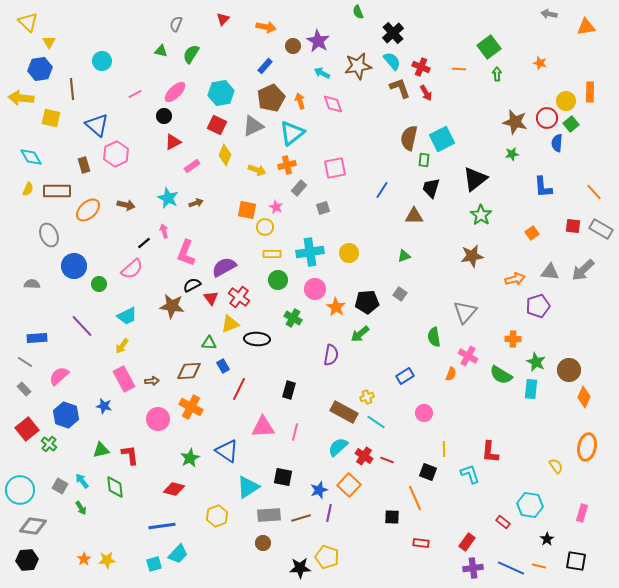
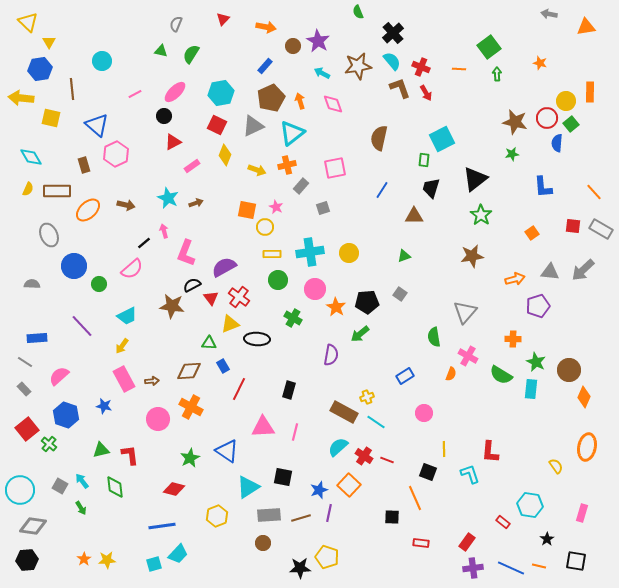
brown semicircle at (409, 138): moved 30 px left
gray rectangle at (299, 188): moved 2 px right, 2 px up
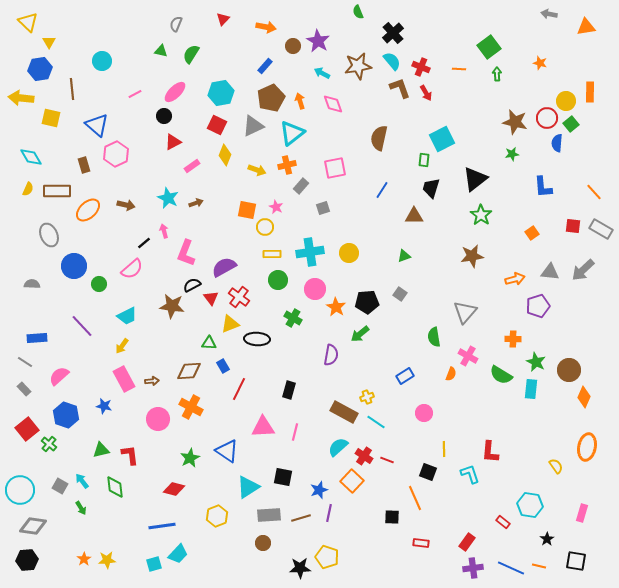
orange square at (349, 485): moved 3 px right, 4 px up
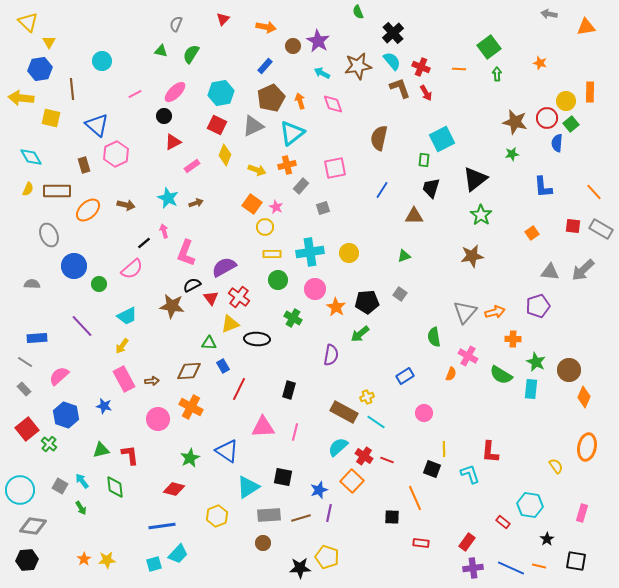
orange square at (247, 210): moved 5 px right, 6 px up; rotated 24 degrees clockwise
orange arrow at (515, 279): moved 20 px left, 33 px down
black square at (428, 472): moved 4 px right, 3 px up
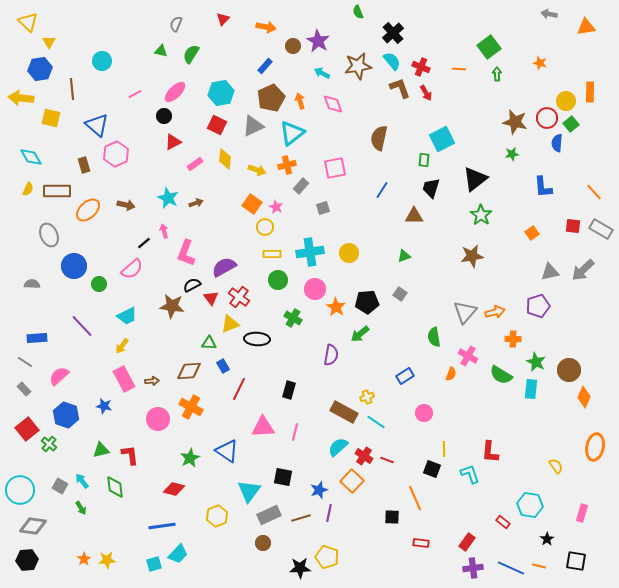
yellow diamond at (225, 155): moved 4 px down; rotated 15 degrees counterclockwise
pink rectangle at (192, 166): moved 3 px right, 2 px up
gray triangle at (550, 272): rotated 18 degrees counterclockwise
orange ellipse at (587, 447): moved 8 px right
cyan triangle at (248, 487): moved 1 px right, 4 px down; rotated 20 degrees counterclockwise
gray rectangle at (269, 515): rotated 20 degrees counterclockwise
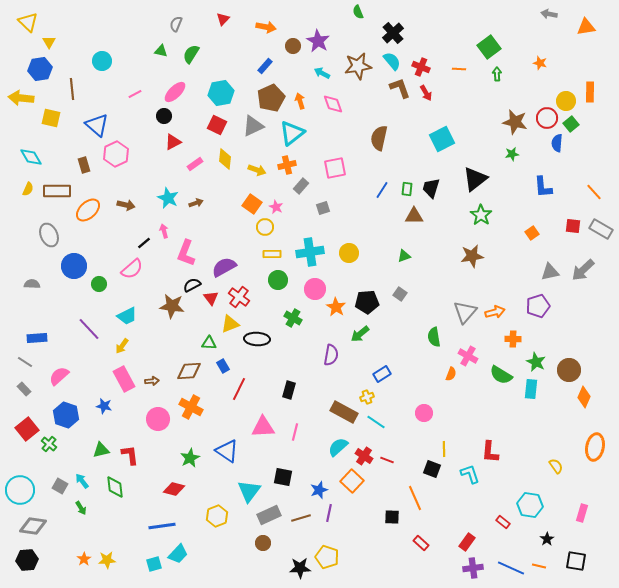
green rectangle at (424, 160): moved 17 px left, 29 px down
purple line at (82, 326): moved 7 px right, 3 px down
blue rectangle at (405, 376): moved 23 px left, 2 px up
red rectangle at (421, 543): rotated 35 degrees clockwise
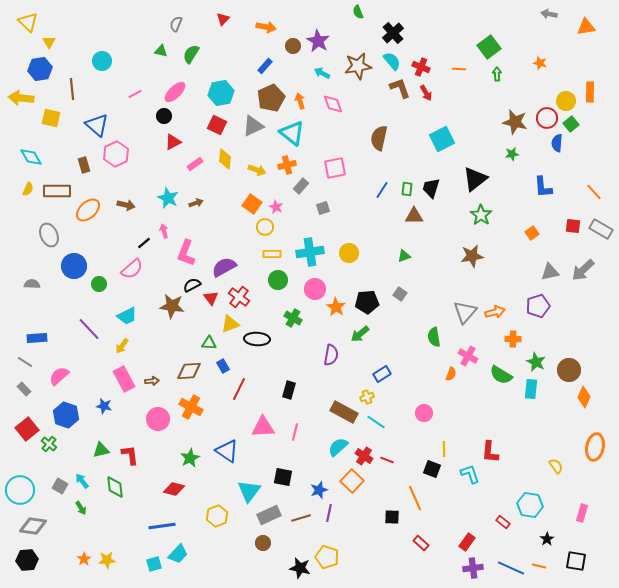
cyan triangle at (292, 133): rotated 44 degrees counterclockwise
black star at (300, 568): rotated 15 degrees clockwise
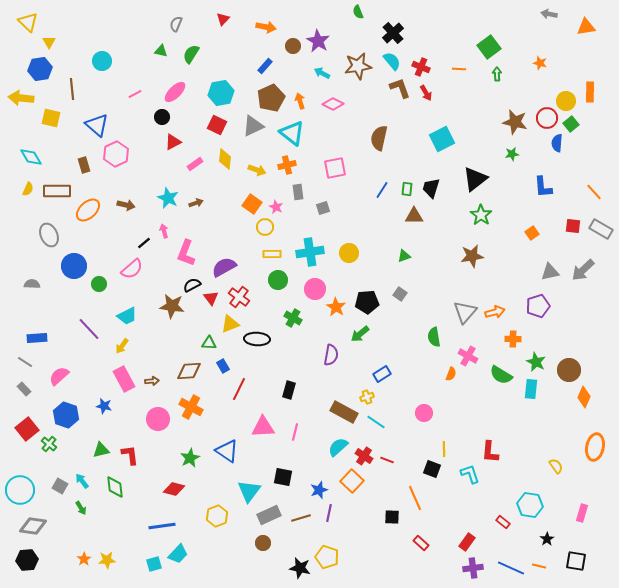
pink diamond at (333, 104): rotated 45 degrees counterclockwise
black circle at (164, 116): moved 2 px left, 1 px down
gray rectangle at (301, 186): moved 3 px left, 6 px down; rotated 49 degrees counterclockwise
